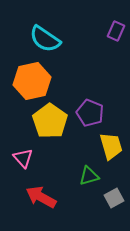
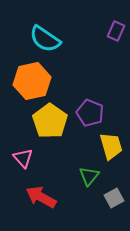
green triangle: rotated 35 degrees counterclockwise
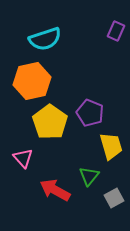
cyan semicircle: rotated 52 degrees counterclockwise
yellow pentagon: moved 1 px down
red arrow: moved 14 px right, 7 px up
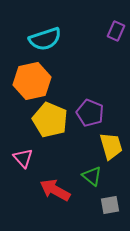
yellow pentagon: moved 2 px up; rotated 12 degrees counterclockwise
green triangle: moved 3 px right; rotated 30 degrees counterclockwise
gray square: moved 4 px left, 7 px down; rotated 18 degrees clockwise
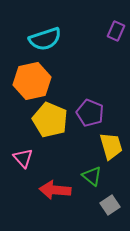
red arrow: rotated 24 degrees counterclockwise
gray square: rotated 24 degrees counterclockwise
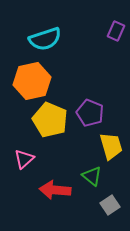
pink triangle: moved 1 px right, 1 px down; rotated 30 degrees clockwise
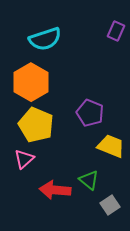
orange hexagon: moved 1 px left, 1 px down; rotated 18 degrees counterclockwise
yellow pentagon: moved 14 px left, 5 px down
yellow trapezoid: rotated 52 degrees counterclockwise
green triangle: moved 3 px left, 4 px down
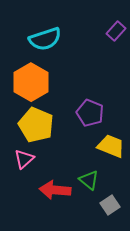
purple rectangle: rotated 18 degrees clockwise
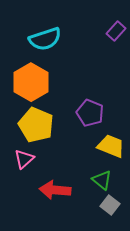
green triangle: moved 13 px right
gray square: rotated 18 degrees counterclockwise
